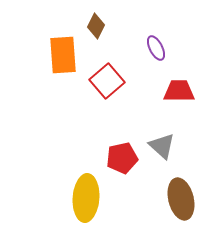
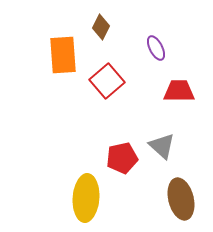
brown diamond: moved 5 px right, 1 px down
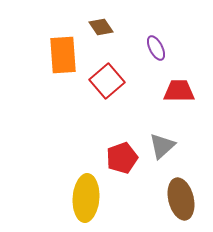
brown diamond: rotated 60 degrees counterclockwise
gray triangle: rotated 36 degrees clockwise
red pentagon: rotated 8 degrees counterclockwise
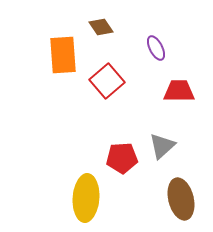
red pentagon: rotated 16 degrees clockwise
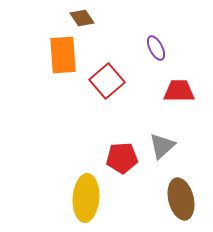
brown diamond: moved 19 px left, 9 px up
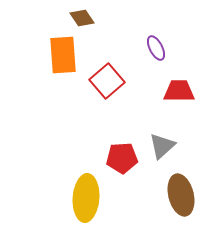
brown ellipse: moved 4 px up
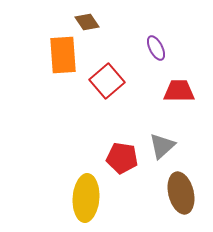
brown diamond: moved 5 px right, 4 px down
red pentagon: rotated 12 degrees clockwise
brown ellipse: moved 2 px up
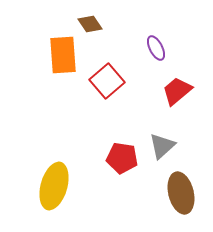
brown diamond: moved 3 px right, 2 px down
red trapezoid: moved 2 px left; rotated 40 degrees counterclockwise
yellow ellipse: moved 32 px left, 12 px up; rotated 12 degrees clockwise
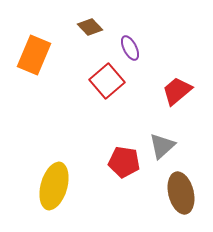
brown diamond: moved 3 px down; rotated 10 degrees counterclockwise
purple ellipse: moved 26 px left
orange rectangle: moved 29 px left; rotated 27 degrees clockwise
red pentagon: moved 2 px right, 4 px down
